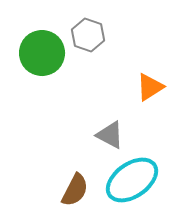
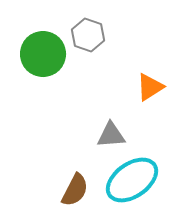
green circle: moved 1 px right, 1 px down
gray triangle: moved 1 px right; rotated 32 degrees counterclockwise
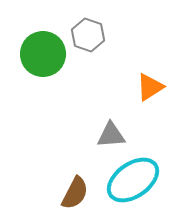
cyan ellipse: moved 1 px right
brown semicircle: moved 3 px down
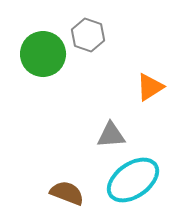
brown semicircle: moved 8 px left; rotated 96 degrees counterclockwise
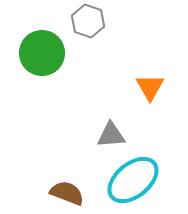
gray hexagon: moved 14 px up
green circle: moved 1 px left, 1 px up
orange triangle: rotated 28 degrees counterclockwise
cyan ellipse: rotated 4 degrees counterclockwise
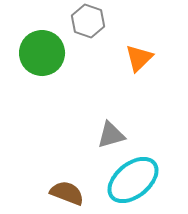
orange triangle: moved 11 px left, 29 px up; rotated 16 degrees clockwise
gray triangle: rotated 12 degrees counterclockwise
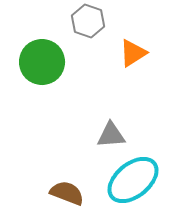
green circle: moved 9 px down
orange triangle: moved 6 px left, 5 px up; rotated 12 degrees clockwise
gray triangle: rotated 12 degrees clockwise
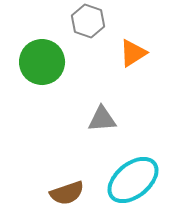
gray triangle: moved 9 px left, 16 px up
brown semicircle: rotated 140 degrees clockwise
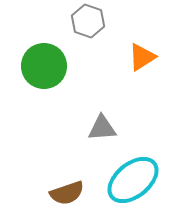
orange triangle: moved 9 px right, 4 px down
green circle: moved 2 px right, 4 px down
gray triangle: moved 9 px down
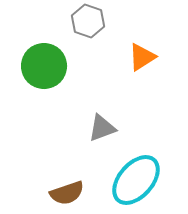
gray triangle: rotated 16 degrees counterclockwise
cyan ellipse: moved 3 px right; rotated 10 degrees counterclockwise
